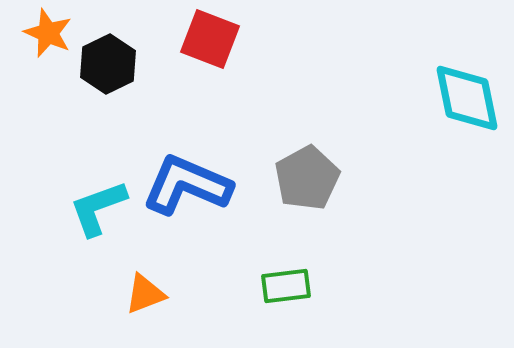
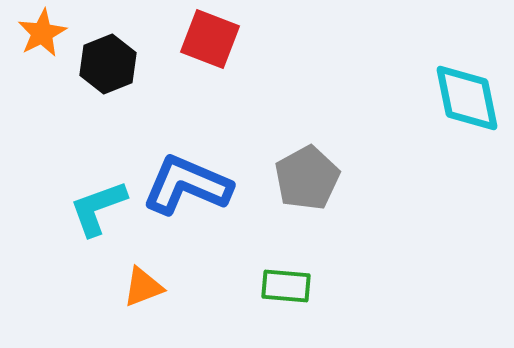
orange star: moved 6 px left; rotated 21 degrees clockwise
black hexagon: rotated 4 degrees clockwise
green rectangle: rotated 12 degrees clockwise
orange triangle: moved 2 px left, 7 px up
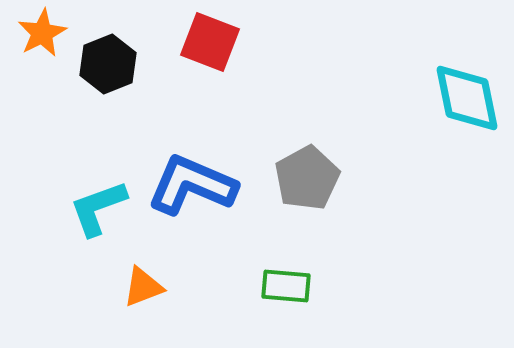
red square: moved 3 px down
blue L-shape: moved 5 px right
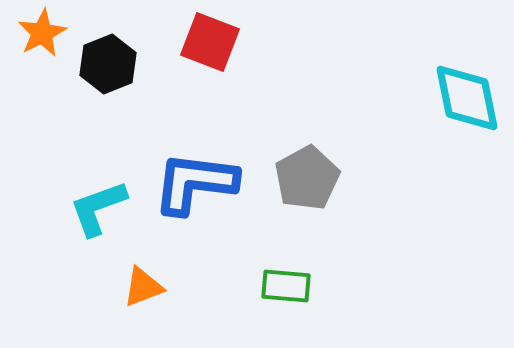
blue L-shape: moved 3 px right, 2 px up; rotated 16 degrees counterclockwise
